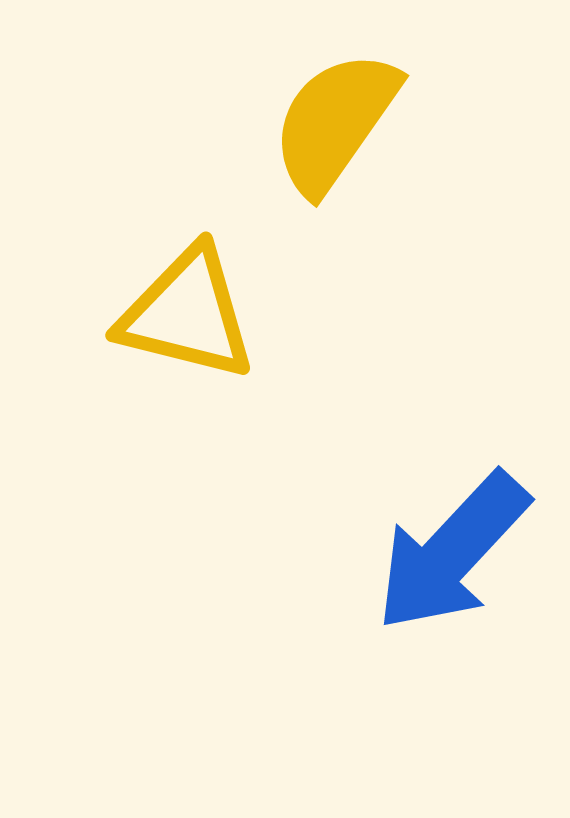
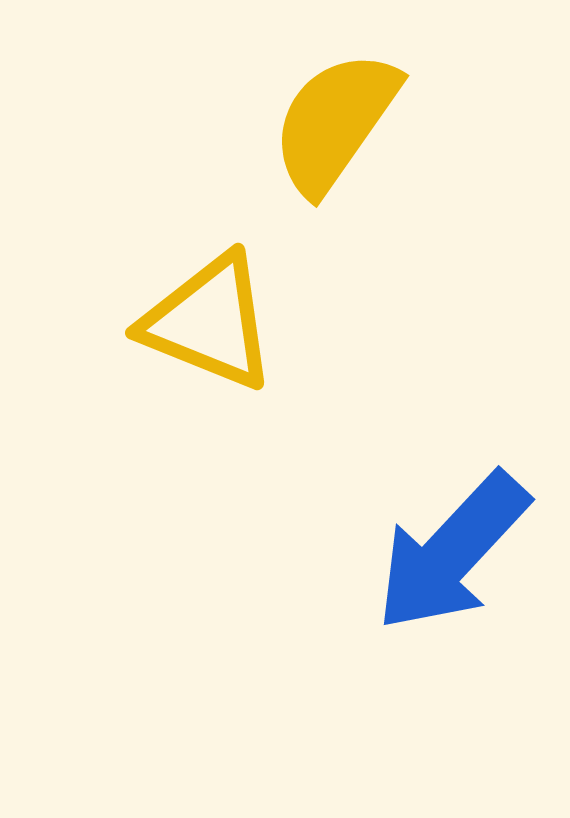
yellow triangle: moved 22 px right, 8 px down; rotated 8 degrees clockwise
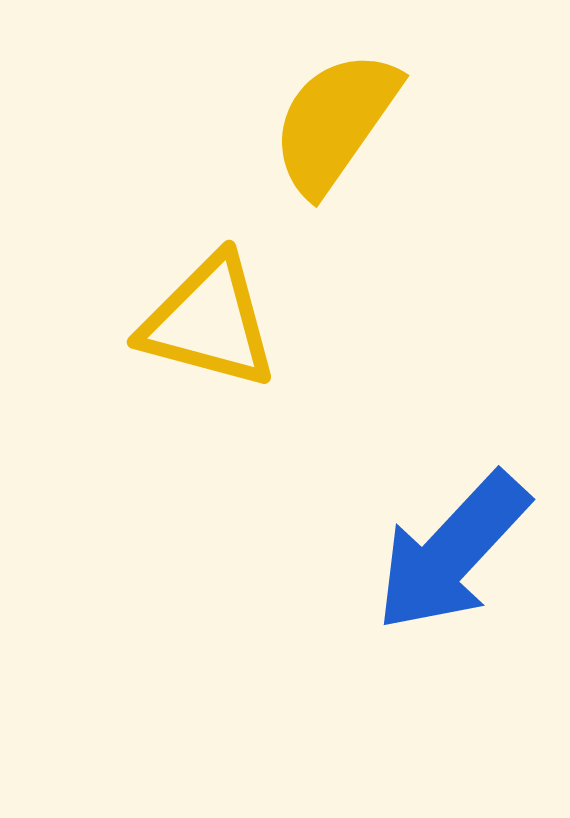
yellow triangle: rotated 7 degrees counterclockwise
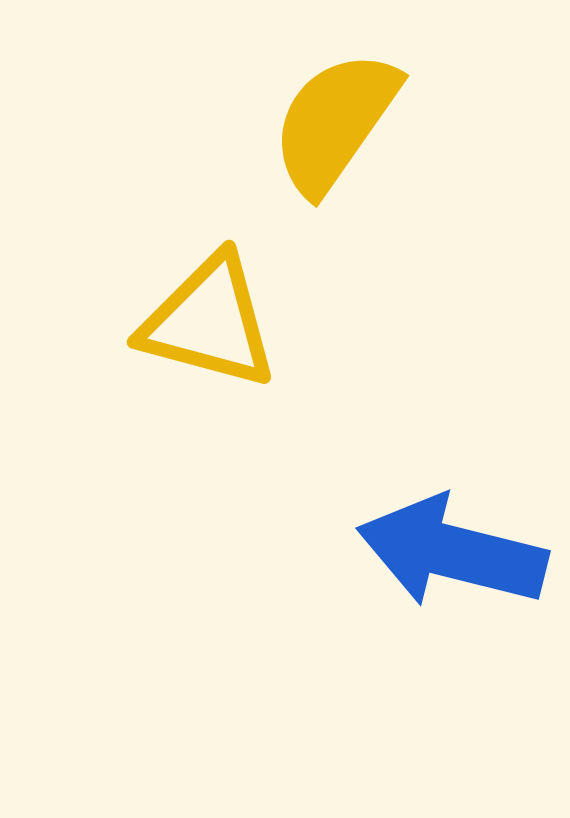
blue arrow: rotated 61 degrees clockwise
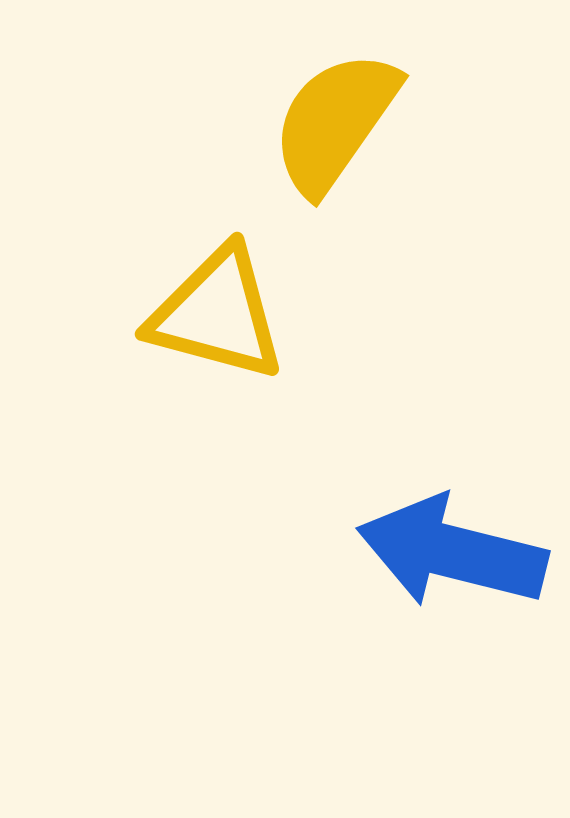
yellow triangle: moved 8 px right, 8 px up
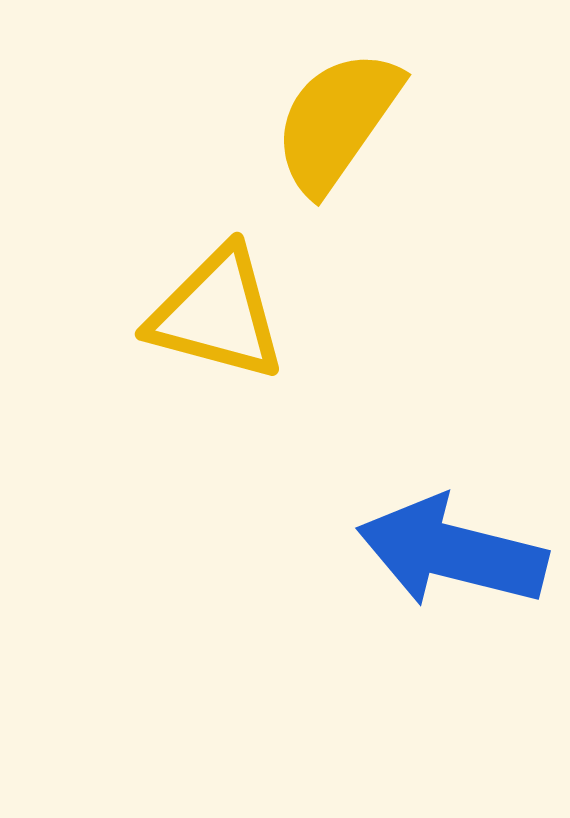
yellow semicircle: moved 2 px right, 1 px up
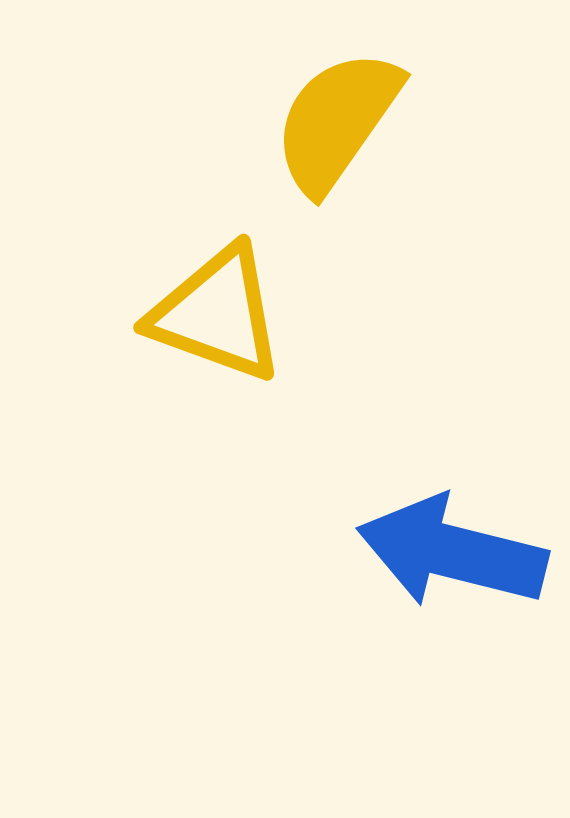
yellow triangle: rotated 5 degrees clockwise
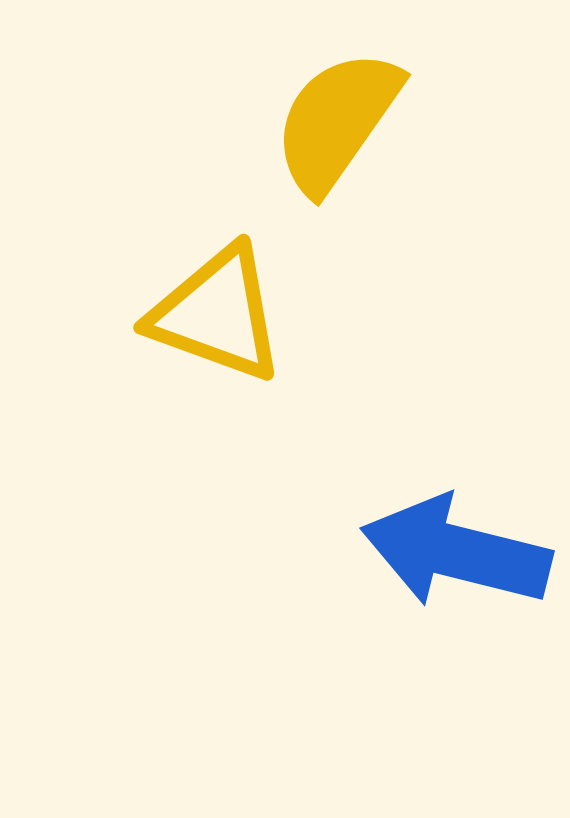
blue arrow: moved 4 px right
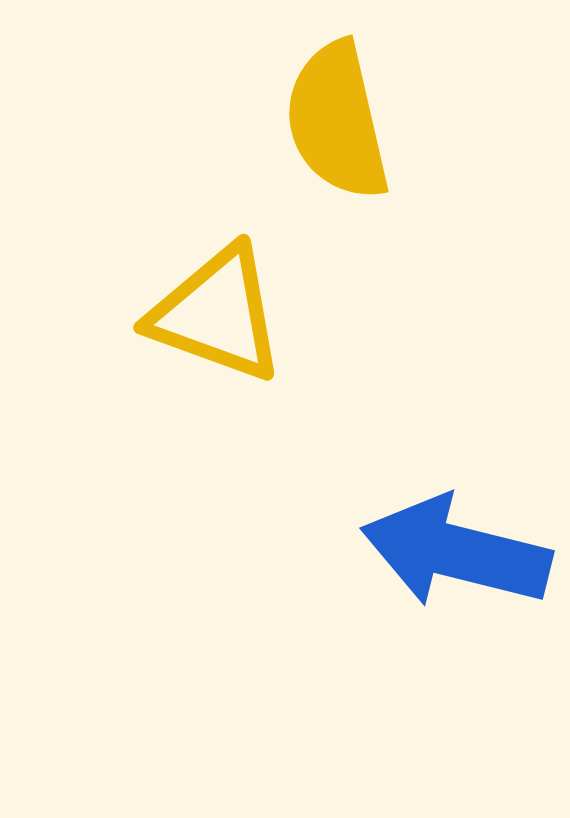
yellow semicircle: rotated 48 degrees counterclockwise
